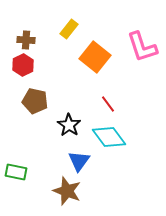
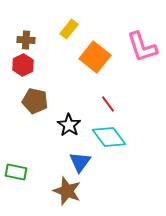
blue triangle: moved 1 px right, 1 px down
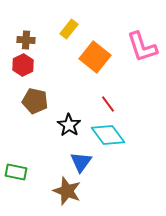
cyan diamond: moved 1 px left, 2 px up
blue triangle: moved 1 px right
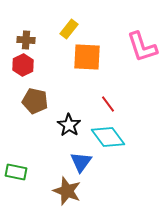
orange square: moved 8 px left; rotated 36 degrees counterclockwise
cyan diamond: moved 2 px down
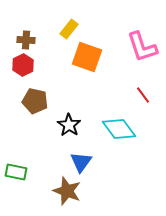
orange square: rotated 16 degrees clockwise
red line: moved 35 px right, 9 px up
cyan diamond: moved 11 px right, 8 px up
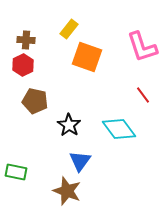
blue triangle: moved 1 px left, 1 px up
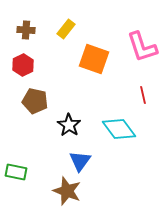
yellow rectangle: moved 3 px left
brown cross: moved 10 px up
orange square: moved 7 px right, 2 px down
red line: rotated 24 degrees clockwise
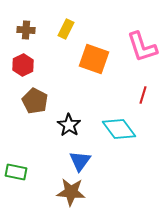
yellow rectangle: rotated 12 degrees counterclockwise
red line: rotated 30 degrees clockwise
brown pentagon: rotated 15 degrees clockwise
brown star: moved 4 px right, 1 px down; rotated 16 degrees counterclockwise
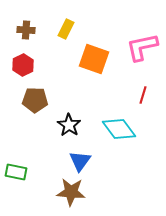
pink L-shape: rotated 96 degrees clockwise
brown pentagon: moved 1 px up; rotated 25 degrees counterclockwise
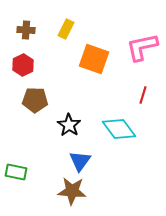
brown star: moved 1 px right, 1 px up
